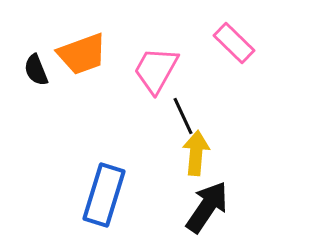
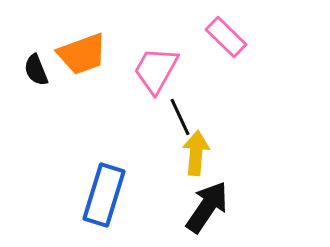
pink rectangle: moved 8 px left, 6 px up
black line: moved 3 px left, 1 px down
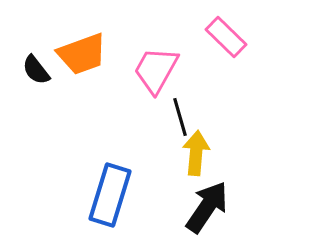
black semicircle: rotated 16 degrees counterclockwise
black line: rotated 9 degrees clockwise
blue rectangle: moved 6 px right
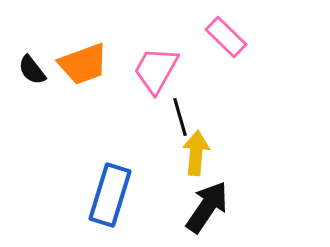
orange trapezoid: moved 1 px right, 10 px down
black semicircle: moved 4 px left
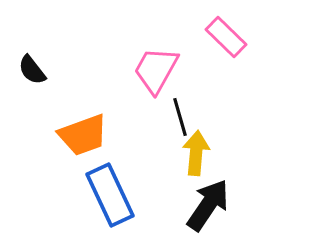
orange trapezoid: moved 71 px down
blue rectangle: rotated 42 degrees counterclockwise
black arrow: moved 1 px right, 2 px up
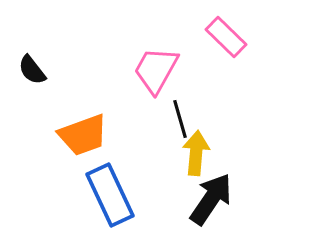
black line: moved 2 px down
black arrow: moved 3 px right, 6 px up
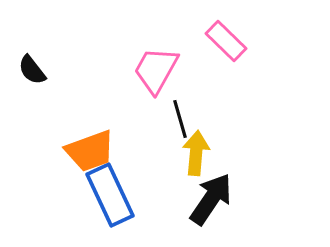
pink rectangle: moved 4 px down
orange trapezoid: moved 7 px right, 16 px down
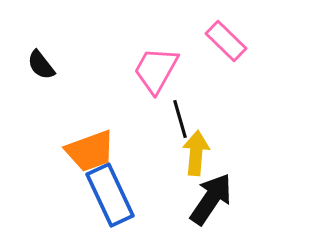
black semicircle: moved 9 px right, 5 px up
